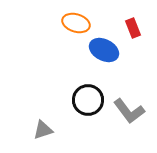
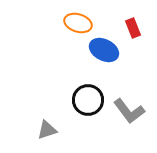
orange ellipse: moved 2 px right
gray triangle: moved 4 px right
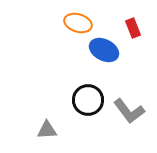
gray triangle: rotated 15 degrees clockwise
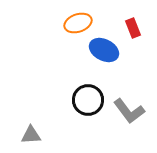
orange ellipse: rotated 36 degrees counterclockwise
gray triangle: moved 16 px left, 5 px down
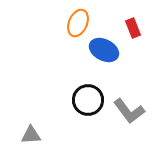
orange ellipse: rotated 48 degrees counterclockwise
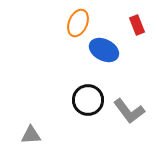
red rectangle: moved 4 px right, 3 px up
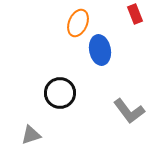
red rectangle: moved 2 px left, 11 px up
blue ellipse: moved 4 px left; rotated 52 degrees clockwise
black circle: moved 28 px left, 7 px up
gray triangle: rotated 15 degrees counterclockwise
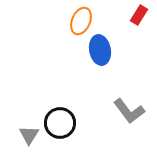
red rectangle: moved 4 px right, 1 px down; rotated 54 degrees clockwise
orange ellipse: moved 3 px right, 2 px up
black circle: moved 30 px down
gray triangle: moved 2 px left; rotated 40 degrees counterclockwise
